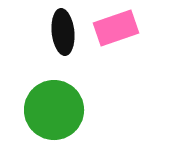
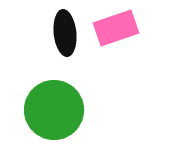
black ellipse: moved 2 px right, 1 px down
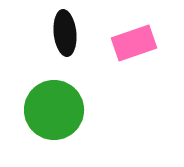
pink rectangle: moved 18 px right, 15 px down
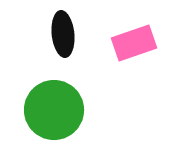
black ellipse: moved 2 px left, 1 px down
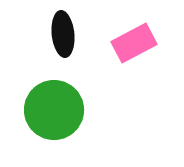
pink rectangle: rotated 9 degrees counterclockwise
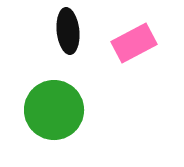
black ellipse: moved 5 px right, 3 px up
